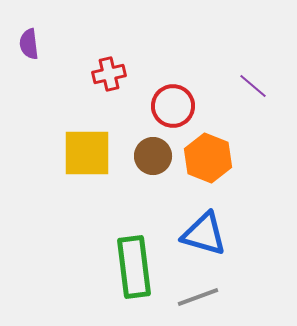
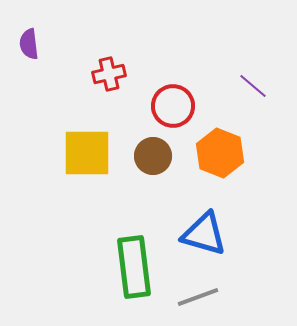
orange hexagon: moved 12 px right, 5 px up
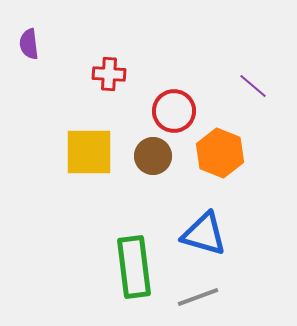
red cross: rotated 16 degrees clockwise
red circle: moved 1 px right, 5 px down
yellow square: moved 2 px right, 1 px up
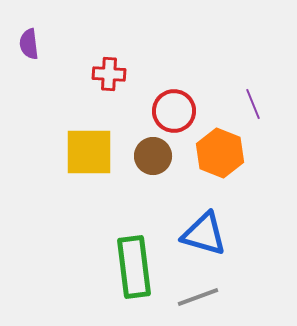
purple line: moved 18 px down; rotated 28 degrees clockwise
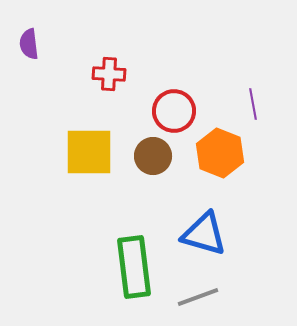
purple line: rotated 12 degrees clockwise
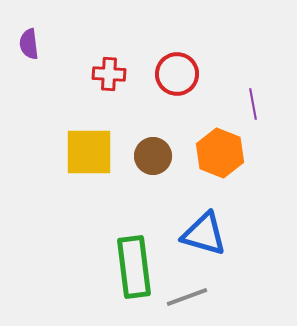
red circle: moved 3 px right, 37 px up
gray line: moved 11 px left
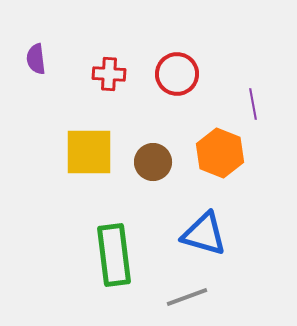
purple semicircle: moved 7 px right, 15 px down
brown circle: moved 6 px down
green rectangle: moved 20 px left, 12 px up
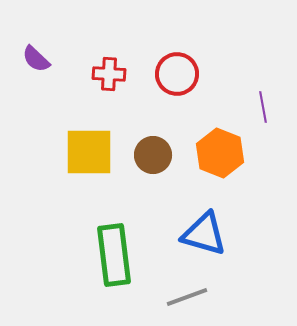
purple semicircle: rotated 40 degrees counterclockwise
purple line: moved 10 px right, 3 px down
brown circle: moved 7 px up
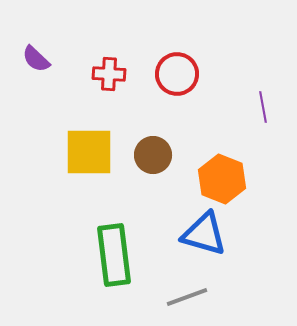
orange hexagon: moved 2 px right, 26 px down
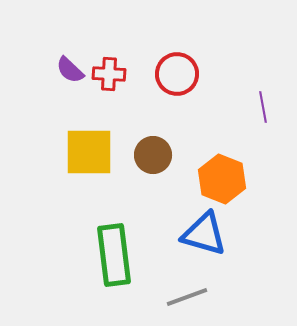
purple semicircle: moved 34 px right, 11 px down
